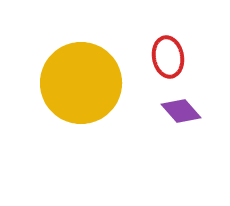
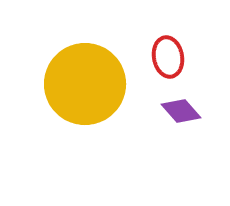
yellow circle: moved 4 px right, 1 px down
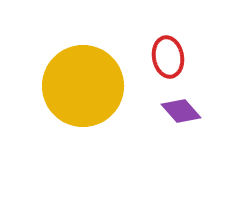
yellow circle: moved 2 px left, 2 px down
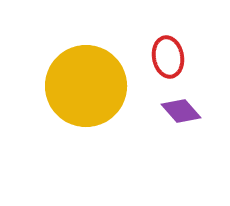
yellow circle: moved 3 px right
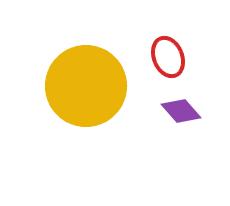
red ellipse: rotated 12 degrees counterclockwise
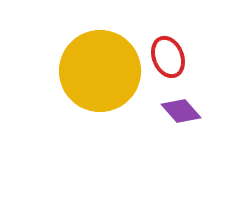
yellow circle: moved 14 px right, 15 px up
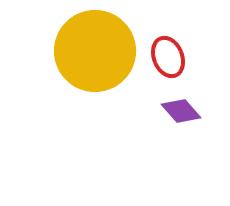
yellow circle: moved 5 px left, 20 px up
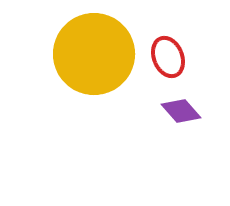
yellow circle: moved 1 px left, 3 px down
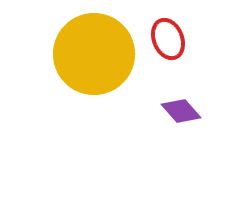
red ellipse: moved 18 px up
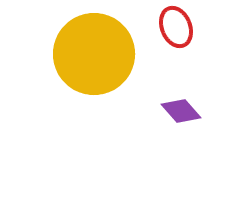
red ellipse: moved 8 px right, 12 px up
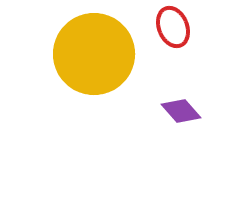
red ellipse: moved 3 px left
